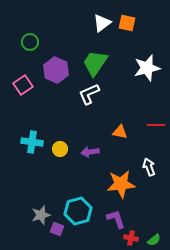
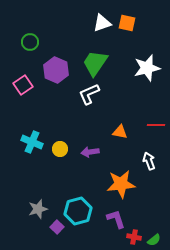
white triangle: rotated 18 degrees clockwise
cyan cross: rotated 15 degrees clockwise
white arrow: moved 6 px up
gray star: moved 3 px left, 6 px up
purple square: moved 2 px up; rotated 24 degrees clockwise
red cross: moved 3 px right, 1 px up
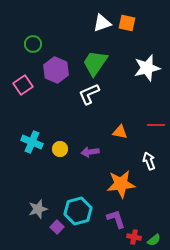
green circle: moved 3 px right, 2 px down
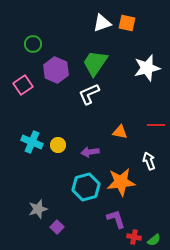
yellow circle: moved 2 px left, 4 px up
orange star: moved 2 px up
cyan hexagon: moved 8 px right, 24 px up
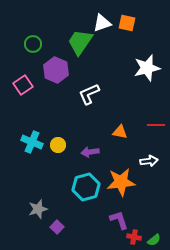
green trapezoid: moved 15 px left, 21 px up
white arrow: rotated 102 degrees clockwise
purple L-shape: moved 3 px right, 1 px down
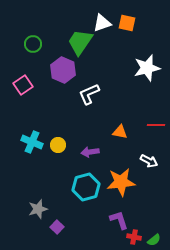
purple hexagon: moved 7 px right
white arrow: rotated 36 degrees clockwise
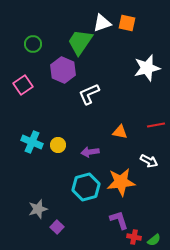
red line: rotated 12 degrees counterclockwise
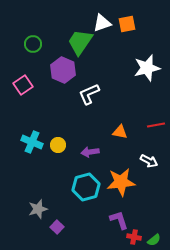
orange square: moved 1 px down; rotated 24 degrees counterclockwise
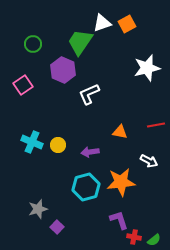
orange square: rotated 18 degrees counterclockwise
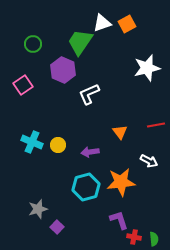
orange triangle: rotated 42 degrees clockwise
green semicircle: moved 1 px up; rotated 56 degrees counterclockwise
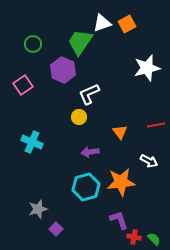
yellow circle: moved 21 px right, 28 px up
purple square: moved 1 px left, 2 px down
green semicircle: rotated 40 degrees counterclockwise
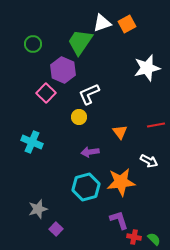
pink square: moved 23 px right, 8 px down; rotated 12 degrees counterclockwise
